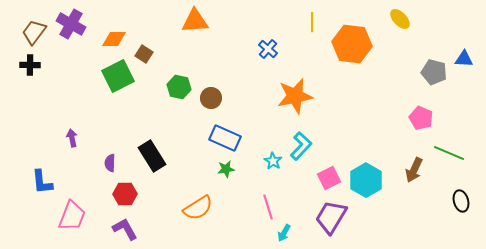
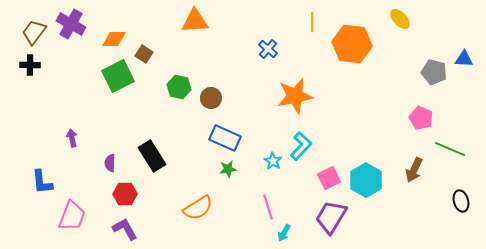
green line: moved 1 px right, 4 px up
green star: moved 2 px right
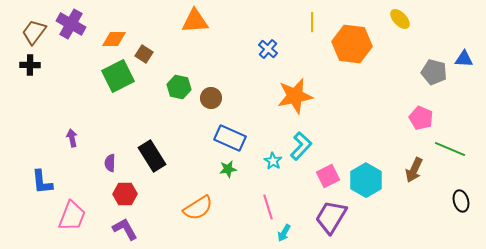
blue rectangle: moved 5 px right
pink square: moved 1 px left, 2 px up
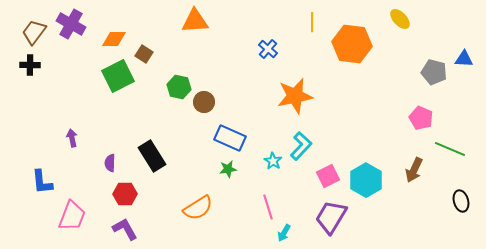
brown circle: moved 7 px left, 4 px down
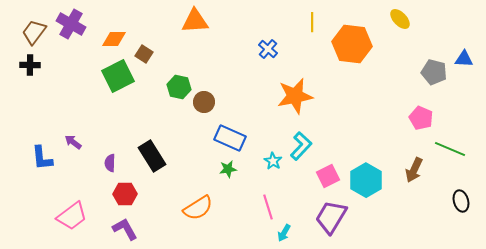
purple arrow: moved 1 px right, 4 px down; rotated 42 degrees counterclockwise
blue L-shape: moved 24 px up
pink trapezoid: rotated 32 degrees clockwise
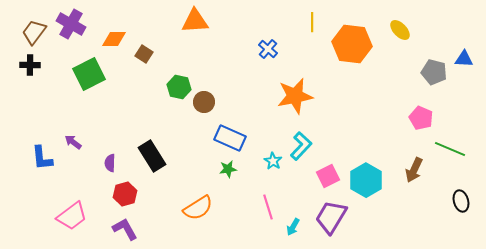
yellow ellipse: moved 11 px down
green square: moved 29 px left, 2 px up
red hexagon: rotated 15 degrees counterclockwise
cyan arrow: moved 9 px right, 6 px up
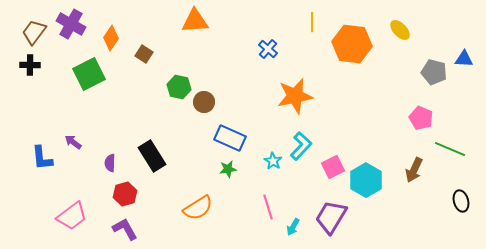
orange diamond: moved 3 px left, 1 px up; rotated 55 degrees counterclockwise
pink square: moved 5 px right, 9 px up
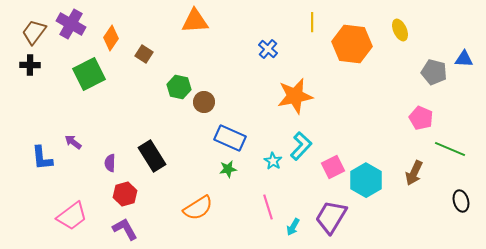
yellow ellipse: rotated 20 degrees clockwise
brown arrow: moved 3 px down
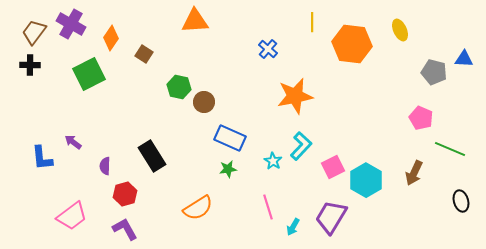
purple semicircle: moved 5 px left, 3 px down
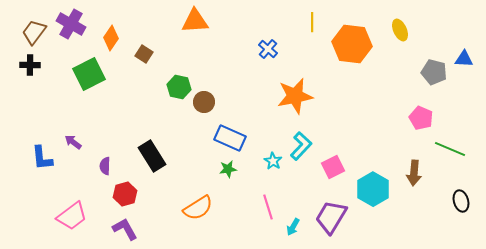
brown arrow: rotated 20 degrees counterclockwise
cyan hexagon: moved 7 px right, 9 px down
